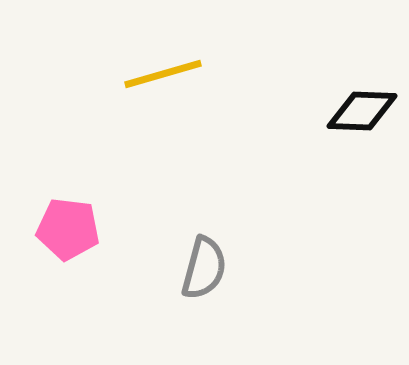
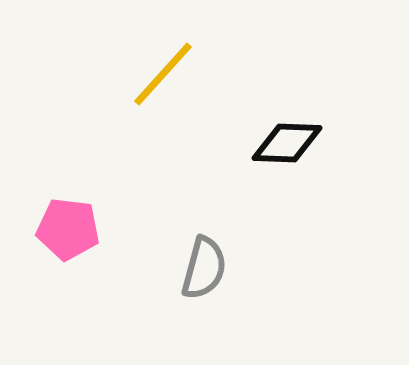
yellow line: rotated 32 degrees counterclockwise
black diamond: moved 75 px left, 32 px down
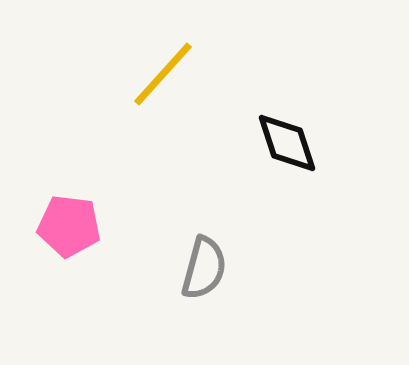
black diamond: rotated 70 degrees clockwise
pink pentagon: moved 1 px right, 3 px up
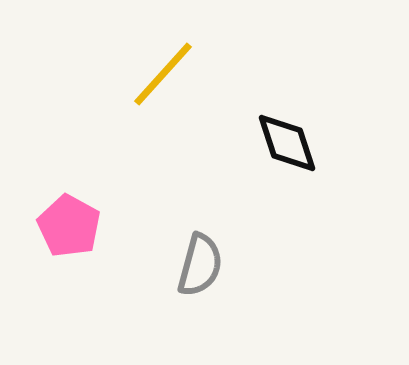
pink pentagon: rotated 22 degrees clockwise
gray semicircle: moved 4 px left, 3 px up
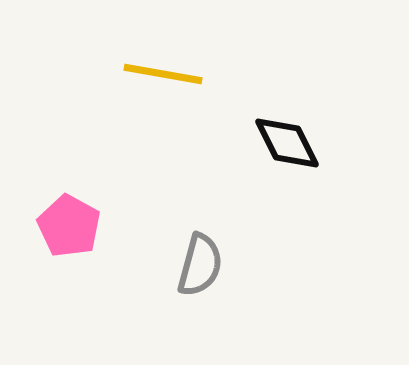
yellow line: rotated 58 degrees clockwise
black diamond: rotated 8 degrees counterclockwise
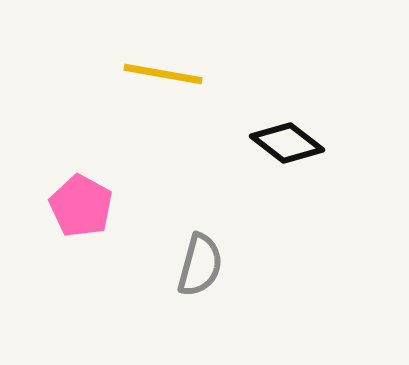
black diamond: rotated 26 degrees counterclockwise
pink pentagon: moved 12 px right, 20 px up
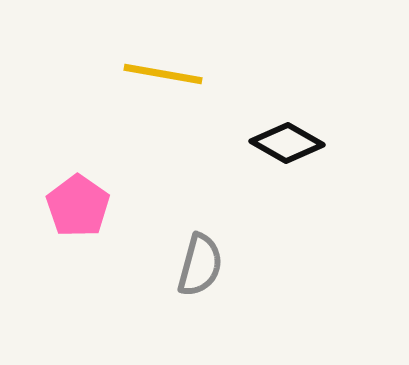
black diamond: rotated 8 degrees counterclockwise
pink pentagon: moved 3 px left; rotated 6 degrees clockwise
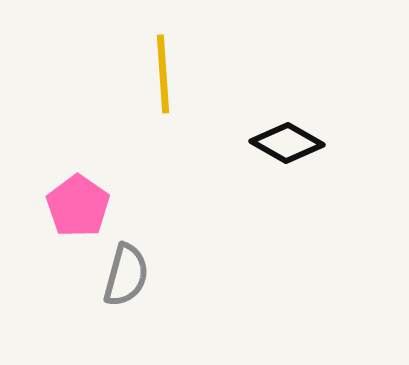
yellow line: rotated 76 degrees clockwise
gray semicircle: moved 74 px left, 10 px down
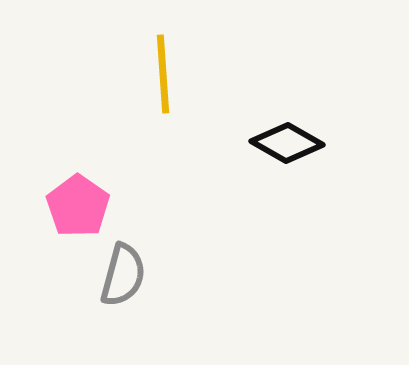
gray semicircle: moved 3 px left
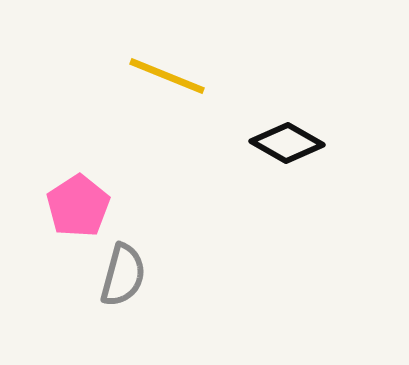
yellow line: moved 4 px right, 2 px down; rotated 64 degrees counterclockwise
pink pentagon: rotated 4 degrees clockwise
